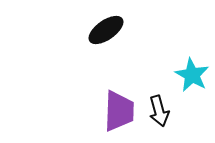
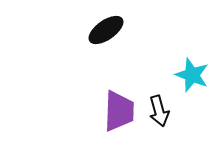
cyan star: rotated 8 degrees counterclockwise
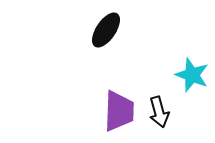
black ellipse: rotated 21 degrees counterclockwise
black arrow: moved 1 px down
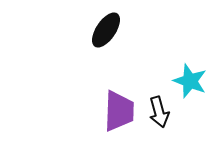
cyan star: moved 2 px left, 6 px down
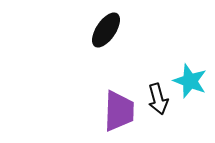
black arrow: moved 1 px left, 13 px up
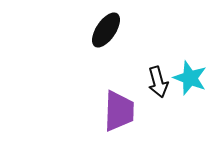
cyan star: moved 3 px up
black arrow: moved 17 px up
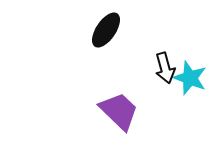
black arrow: moved 7 px right, 14 px up
purple trapezoid: rotated 48 degrees counterclockwise
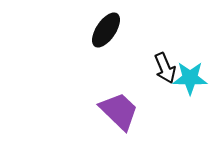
black arrow: rotated 8 degrees counterclockwise
cyan star: rotated 20 degrees counterclockwise
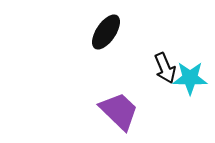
black ellipse: moved 2 px down
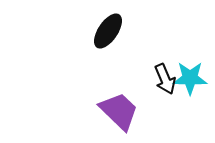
black ellipse: moved 2 px right, 1 px up
black arrow: moved 11 px down
